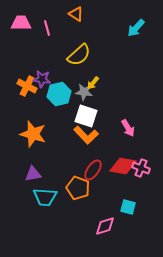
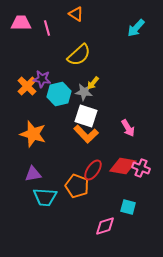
orange cross: rotated 18 degrees clockwise
orange L-shape: moved 1 px up
orange pentagon: moved 1 px left, 2 px up
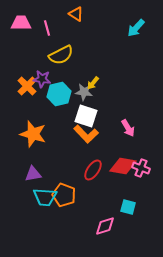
yellow semicircle: moved 18 px left; rotated 15 degrees clockwise
orange pentagon: moved 13 px left, 9 px down
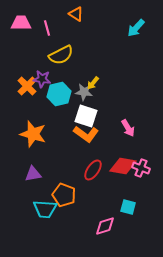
orange L-shape: rotated 10 degrees counterclockwise
cyan trapezoid: moved 12 px down
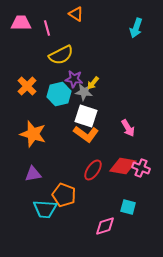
cyan arrow: rotated 24 degrees counterclockwise
purple star: moved 32 px right
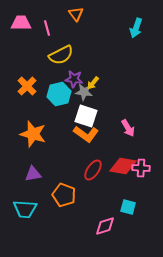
orange triangle: rotated 21 degrees clockwise
pink cross: rotated 18 degrees counterclockwise
cyan trapezoid: moved 20 px left
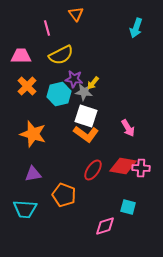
pink trapezoid: moved 33 px down
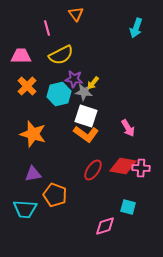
orange pentagon: moved 9 px left
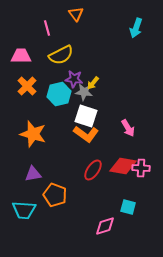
cyan trapezoid: moved 1 px left, 1 px down
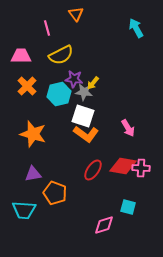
cyan arrow: rotated 132 degrees clockwise
white square: moved 3 px left
orange pentagon: moved 2 px up
pink diamond: moved 1 px left, 1 px up
